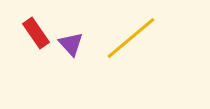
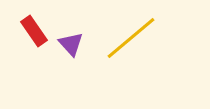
red rectangle: moved 2 px left, 2 px up
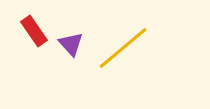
yellow line: moved 8 px left, 10 px down
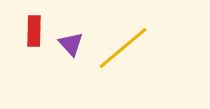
red rectangle: rotated 36 degrees clockwise
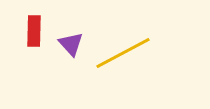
yellow line: moved 5 px down; rotated 12 degrees clockwise
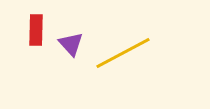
red rectangle: moved 2 px right, 1 px up
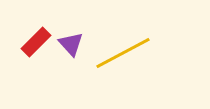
red rectangle: moved 12 px down; rotated 44 degrees clockwise
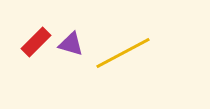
purple triangle: rotated 32 degrees counterclockwise
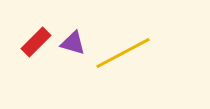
purple triangle: moved 2 px right, 1 px up
